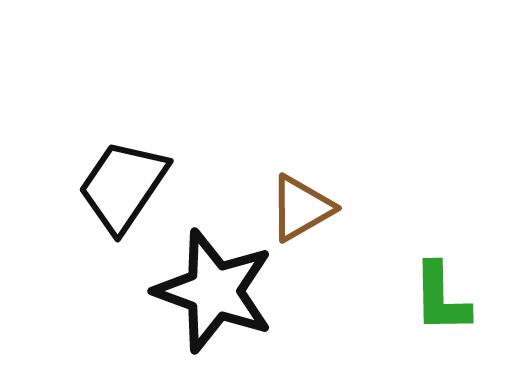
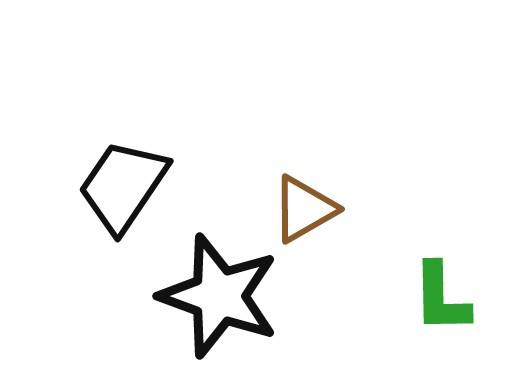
brown triangle: moved 3 px right, 1 px down
black star: moved 5 px right, 5 px down
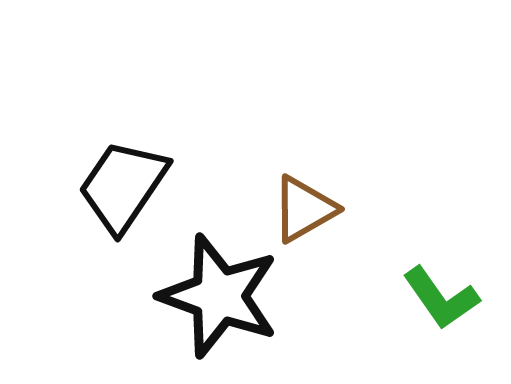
green L-shape: rotated 34 degrees counterclockwise
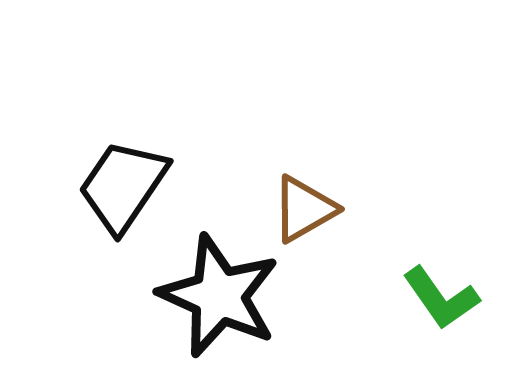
black star: rotated 4 degrees clockwise
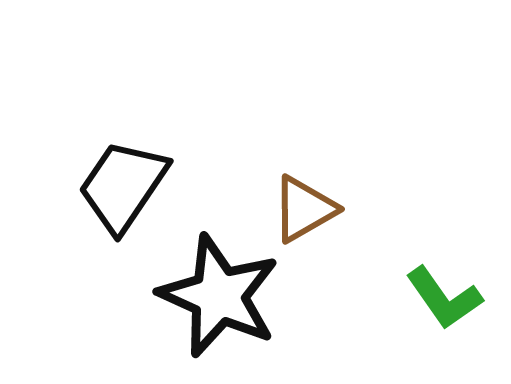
green L-shape: moved 3 px right
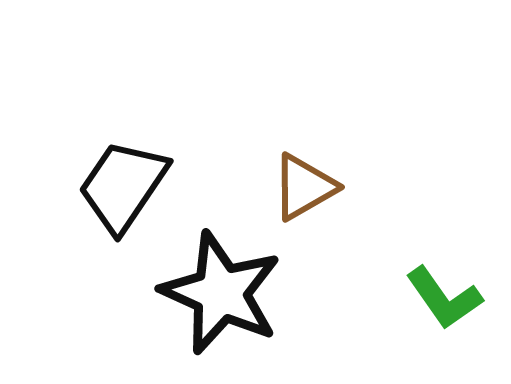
brown triangle: moved 22 px up
black star: moved 2 px right, 3 px up
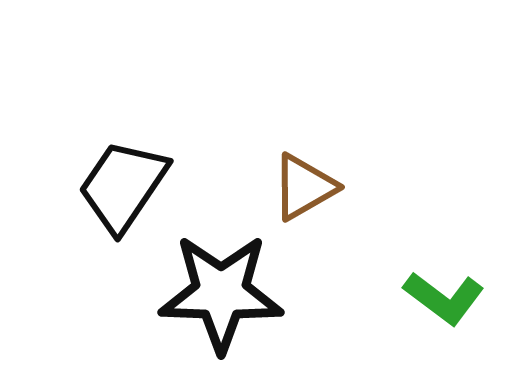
black star: rotated 22 degrees counterclockwise
green L-shape: rotated 18 degrees counterclockwise
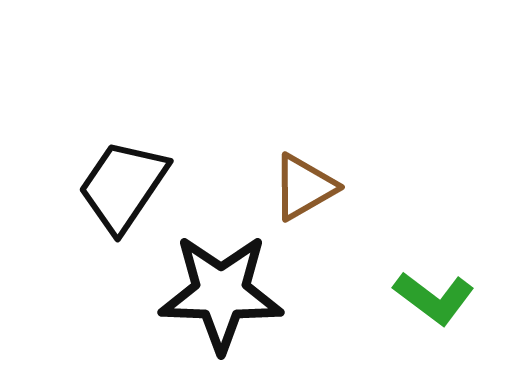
green L-shape: moved 10 px left
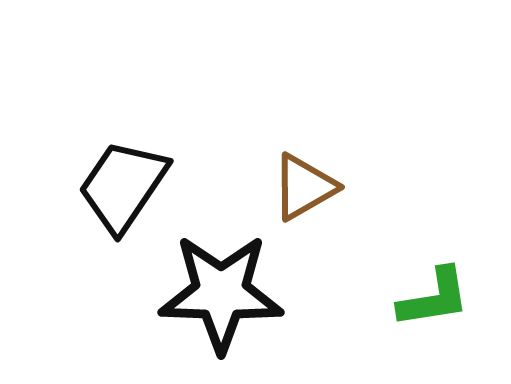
green L-shape: rotated 46 degrees counterclockwise
